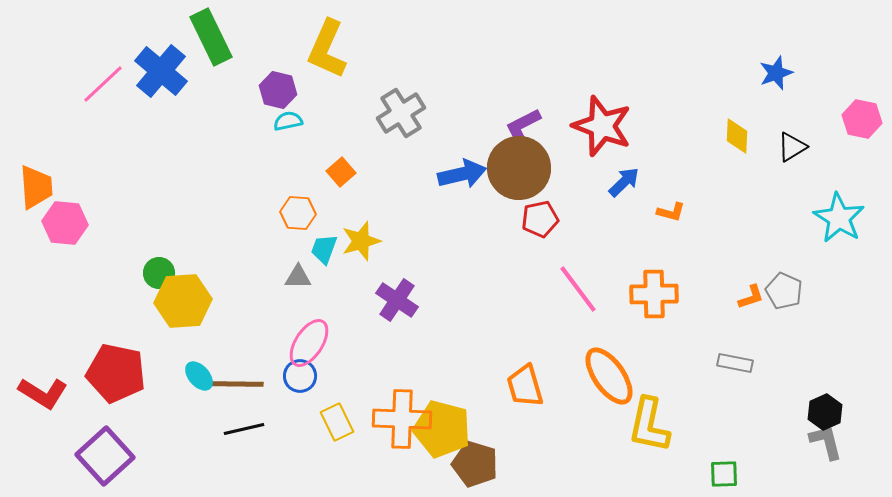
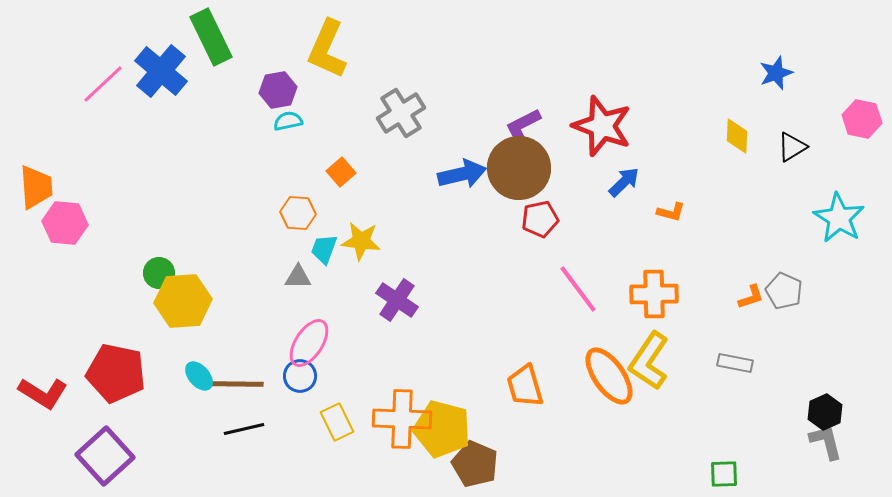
purple hexagon at (278, 90): rotated 24 degrees counterclockwise
yellow star at (361, 241): rotated 24 degrees clockwise
yellow L-shape at (649, 425): moved 64 px up; rotated 22 degrees clockwise
brown pentagon at (475, 464): rotated 6 degrees clockwise
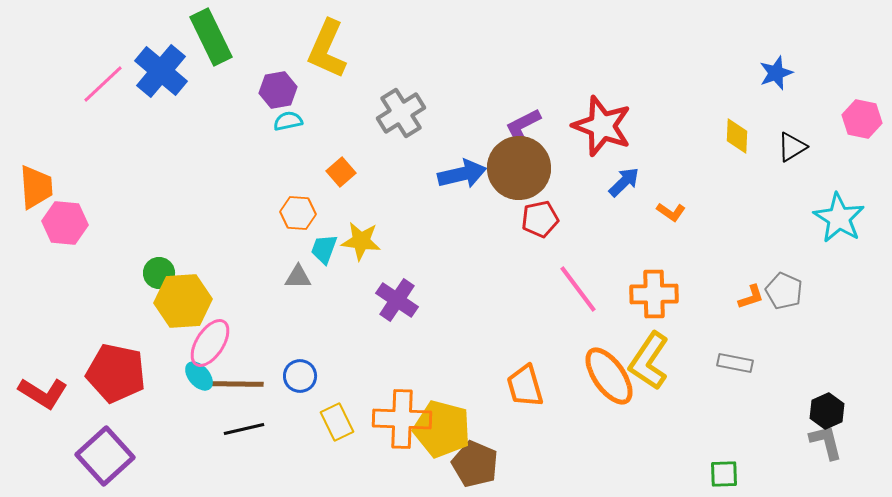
orange L-shape at (671, 212): rotated 20 degrees clockwise
pink ellipse at (309, 343): moved 99 px left
black hexagon at (825, 412): moved 2 px right, 1 px up
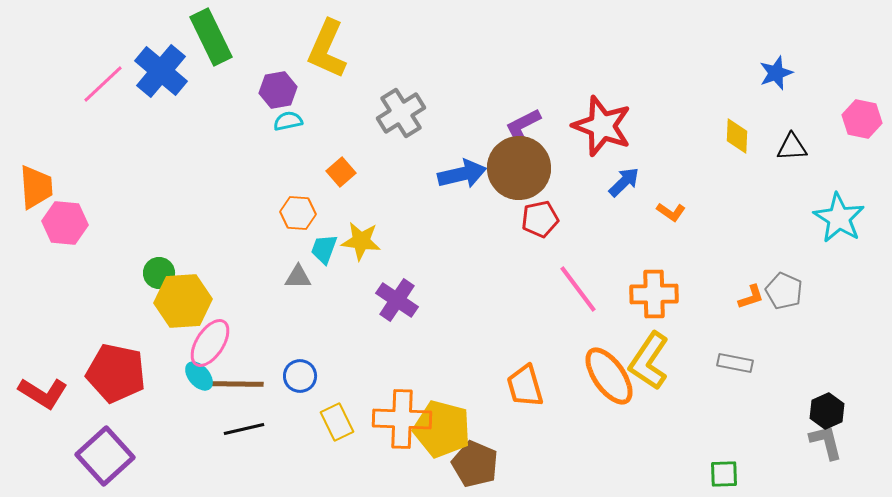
black triangle at (792, 147): rotated 28 degrees clockwise
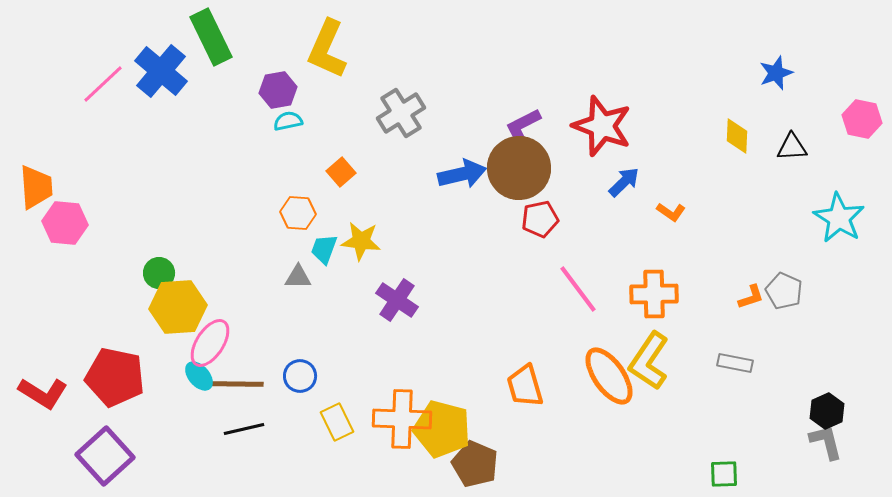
yellow hexagon at (183, 301): moved 5 px left, 6 px down
red pentagon at (116, 373): moved 1 px left, 4 px down
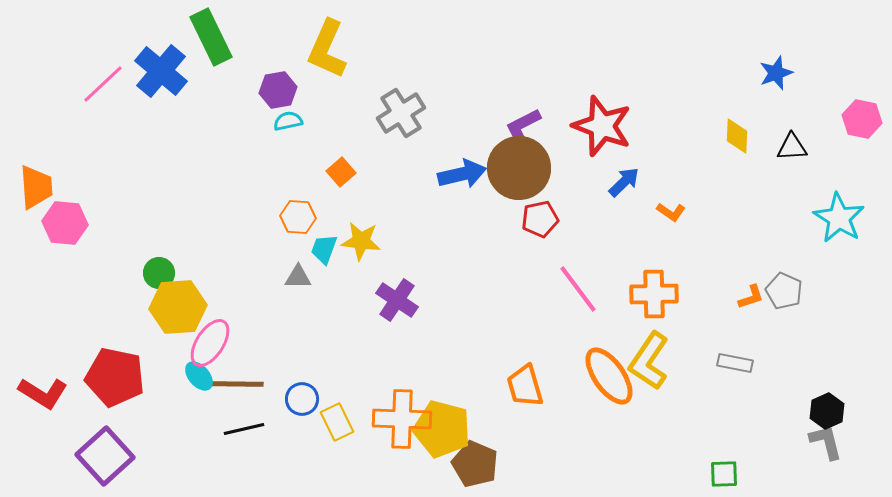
orange hexagon at (298, 213): moved 4 px down
blue circle at (300, 376): moved 2 px right, 23 px down
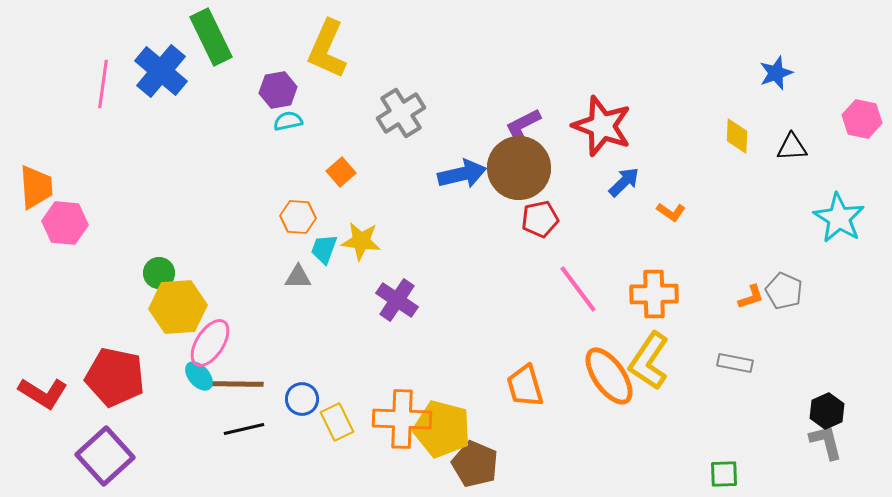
pink line at (103, 84): rotated 39 degrees counterclockwise
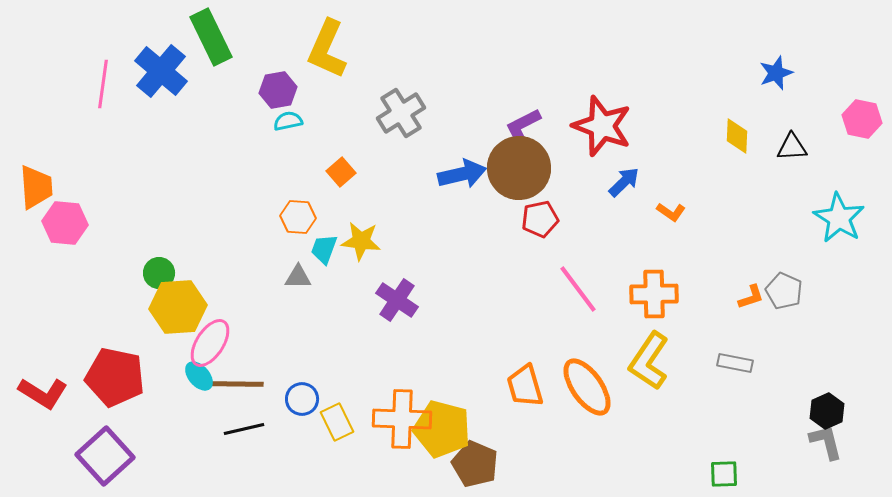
orange ellipse at (609, 376): moved 22 px left, 11 px down
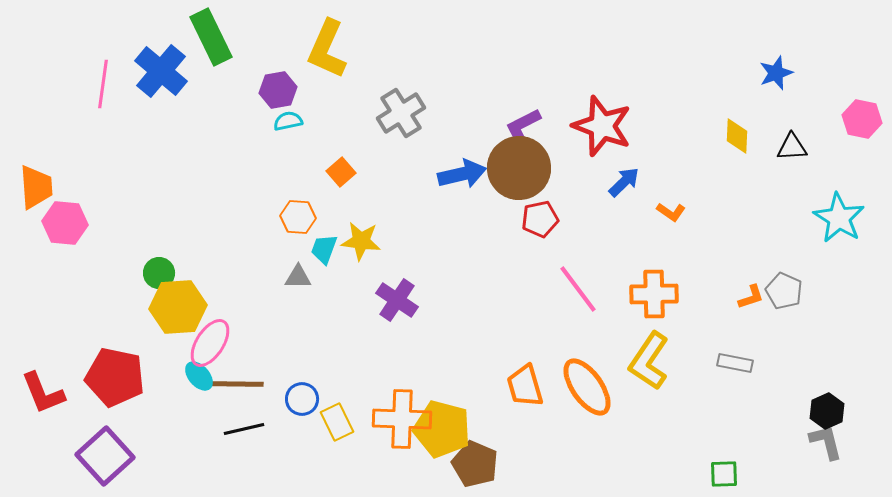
red L-shape at (43, 393): rotated 36 degrees clockwise
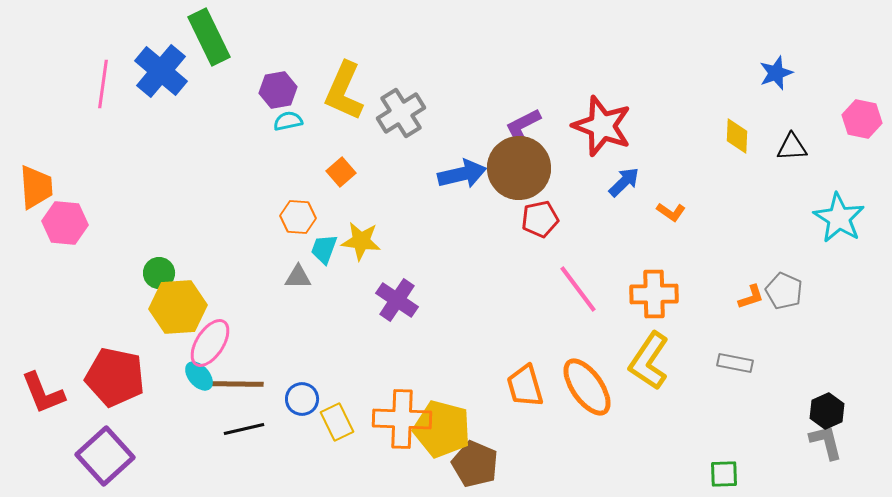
green rectangle at (211, 37): moved 2 px left
yellow L-shape at (327, 49): moved 17 px right, 42 px down
